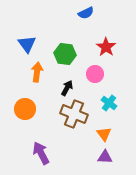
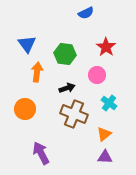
pink circle: moved 2 px right, 1 px down
black arrow: rotated 42 degrees clockwise
orange triangle: rotated 28 degrees clockwise
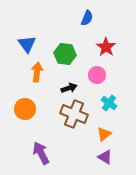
blue semicircle: moved 1 px right, 5 px down; rotated 42 degrees counterclockwise
black arrow: moved 2 px right
purple triangle: rotated 28 degrees clockwise
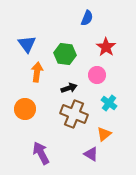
purple triangle: moved 14 px left, 3 px up
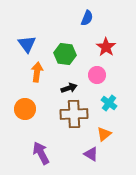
brown cross: rotated 24 degrees counterclockwise
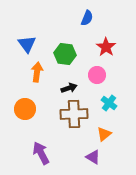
purple triangle: moved 2 px right, 3 px down
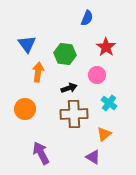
orange arrow: moved 1 px right
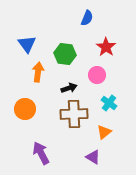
orange triangle: moved 2 px up
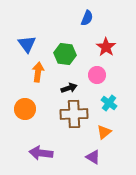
purple arrow: rotated 55 degrees counterclockwise
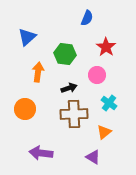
blue triangle: moved 7 px up; rotated 24 degrees clockwise
